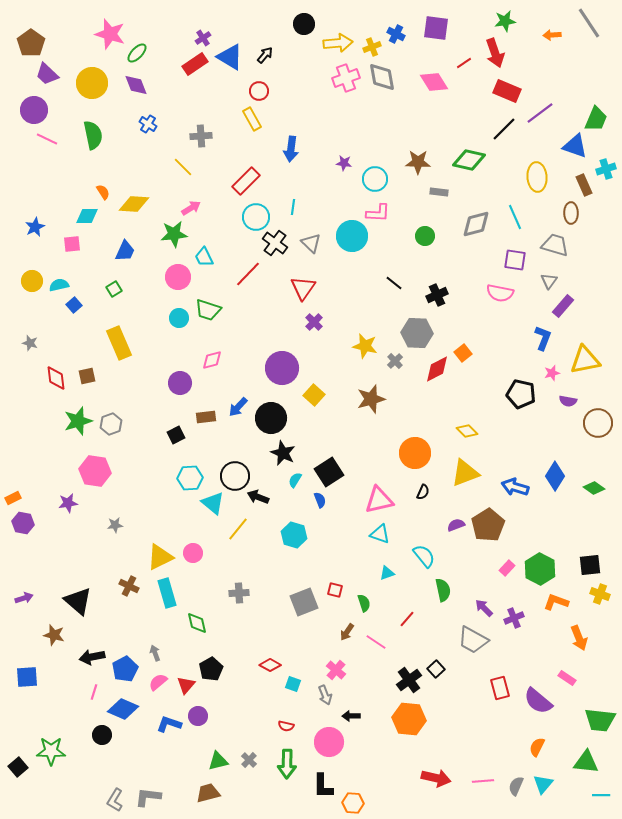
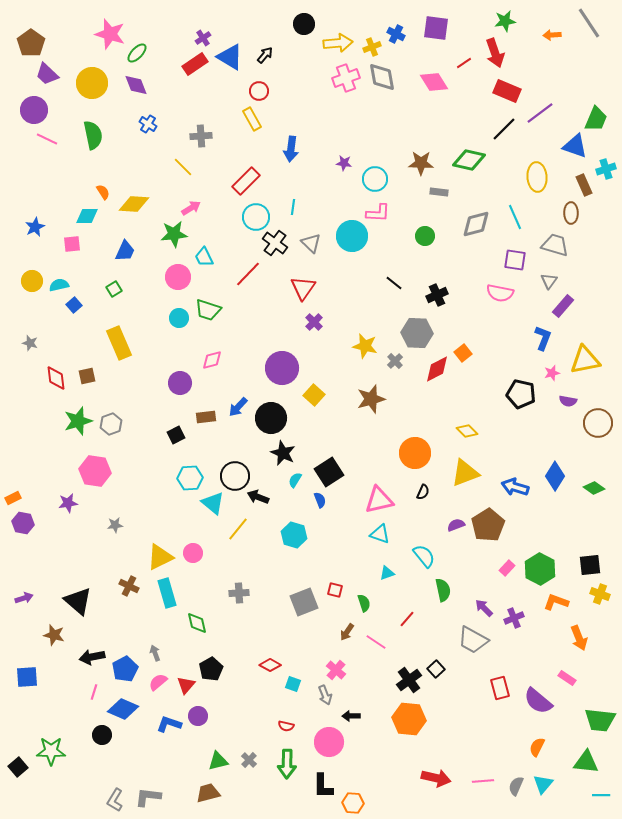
brown star at (418, 162): moved 3 px right, 1 px down
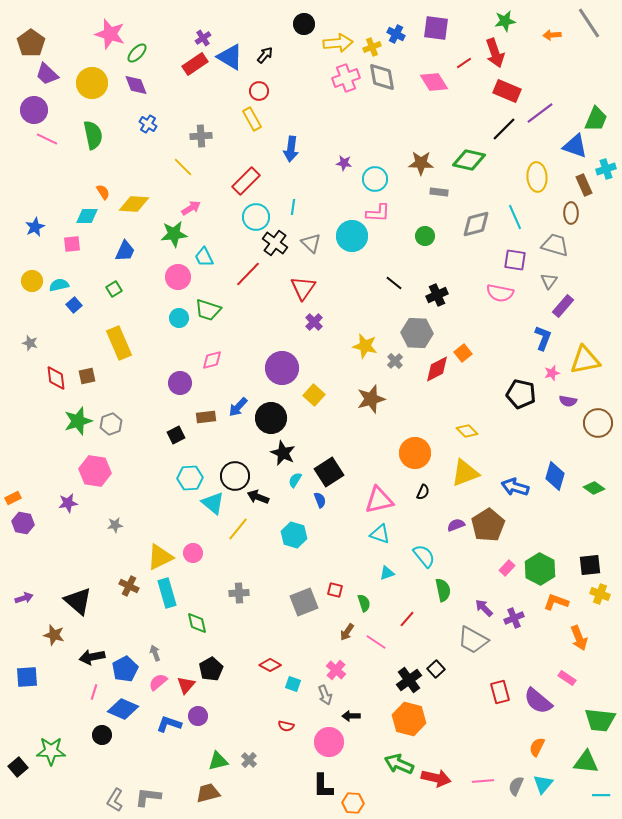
blue diamond at (555, 476): rotated 16 degrees counterclockwise
red rectangle at (500, 688): moved 4 px down
orange hexagon at (409, 719): rotated 8 degrees clockwise
green arrow at (287, 764): moved 112 px right; rotated 112 degrees clockwise
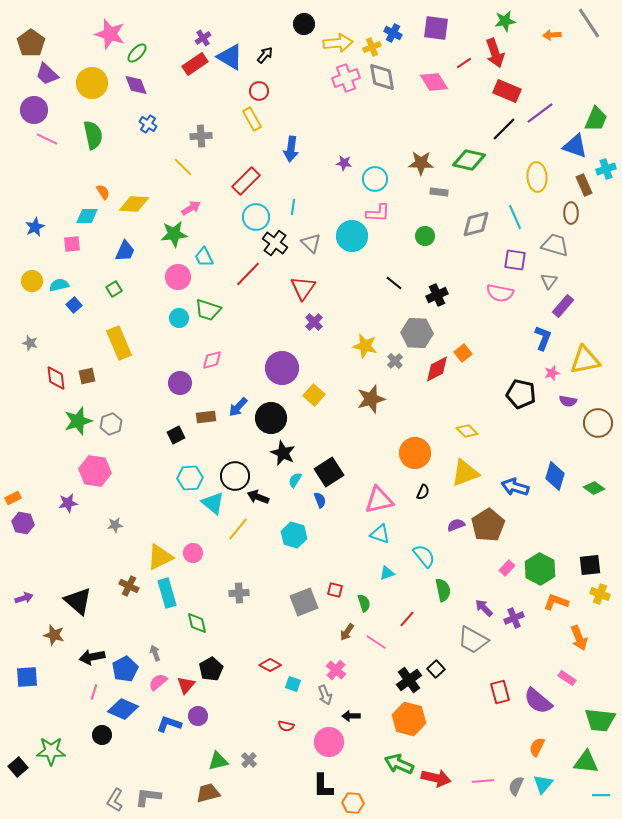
blue cross at (396, 34): moved 3 px left, 1 px up
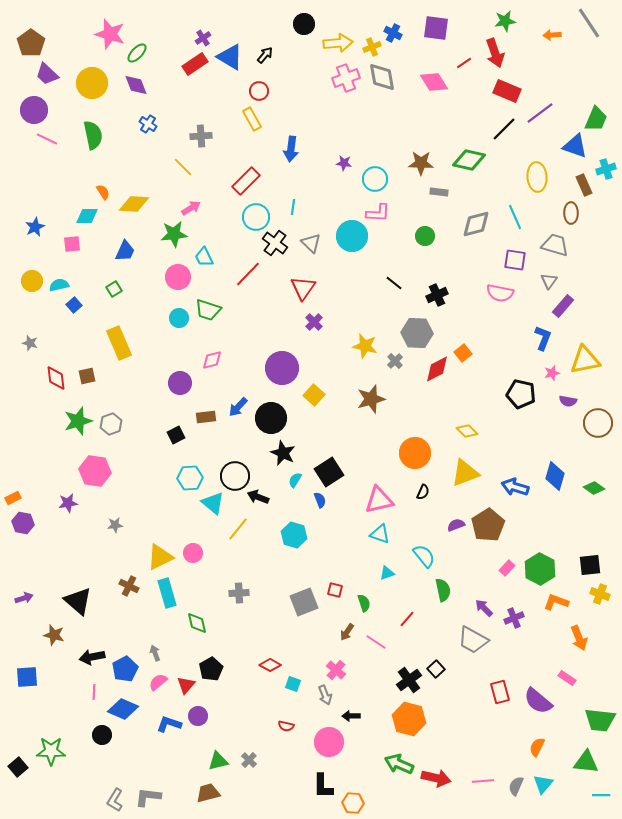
pink line at (94, 692): rotated 14 degrees counterclockwise
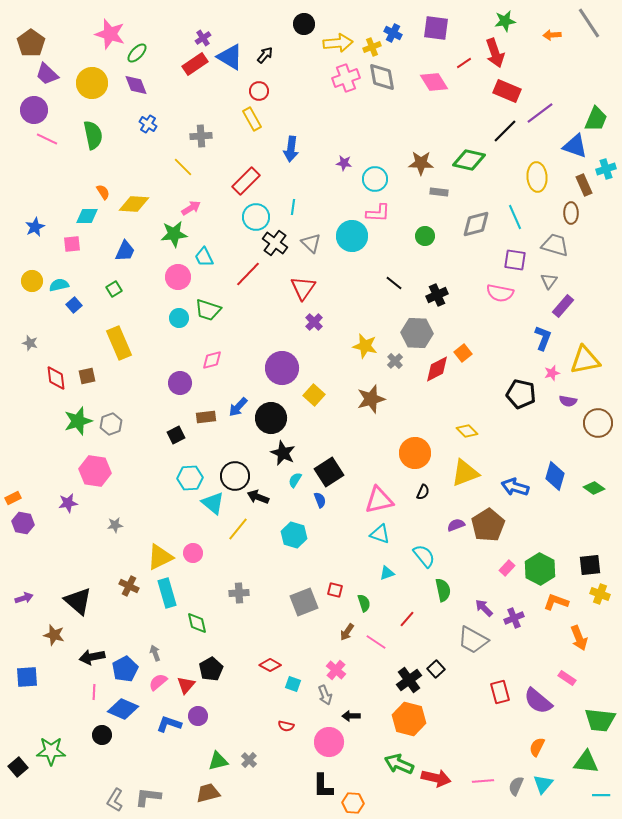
black line at (504, 129): moved 1 px right, 2 px down
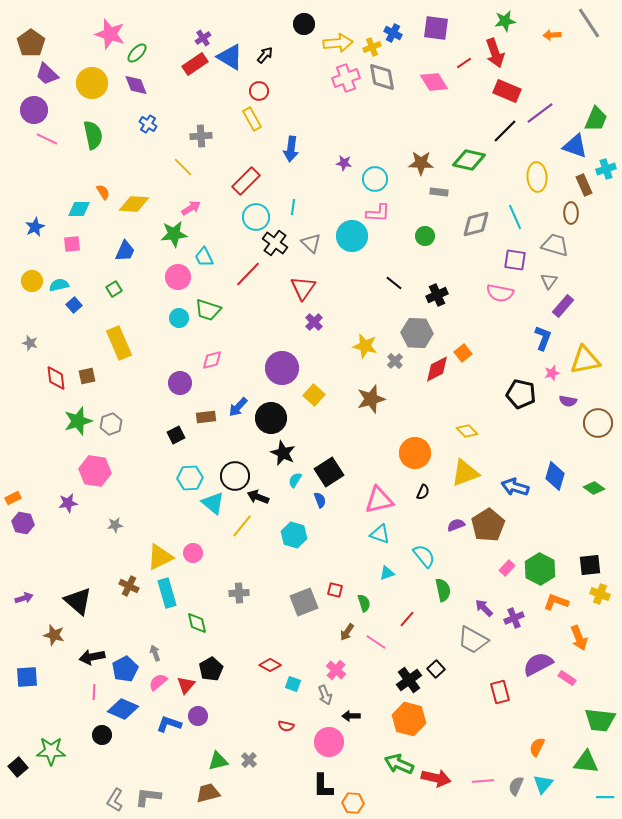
cyan diamond at (87, 216): moved 8 px left, 7 px up
yellow line at (238, 529): moved 4 px right, 3 px up
purple semicircle at (538, 701): moved 37 px up; rotated 112 degrees clockwise
cyan line at (601, 795): moved 4 px right, 2 px down
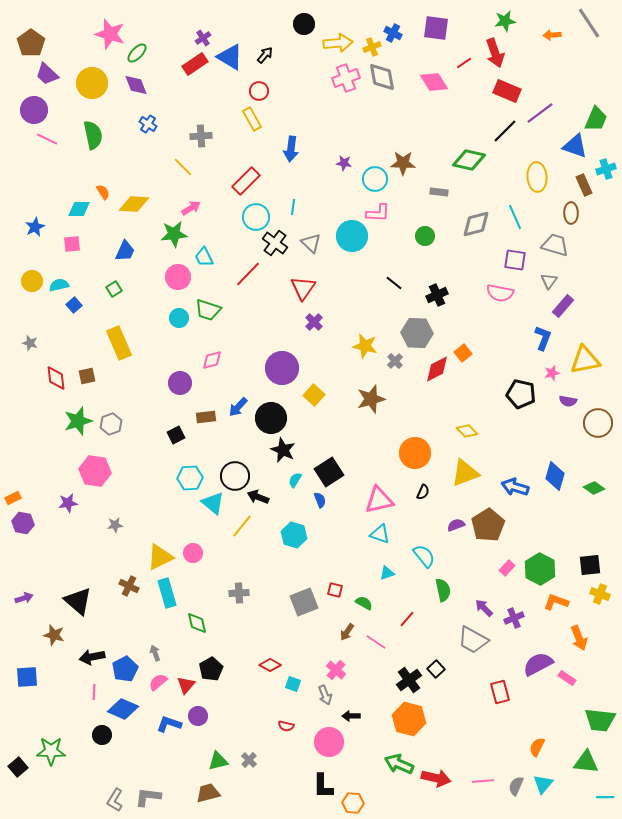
brown star at (421, 163): moved 18 px left
black star at (283, 453): moved 3 px up
green semicircle at (364, 603): rotated 42 degrees counterclockwise
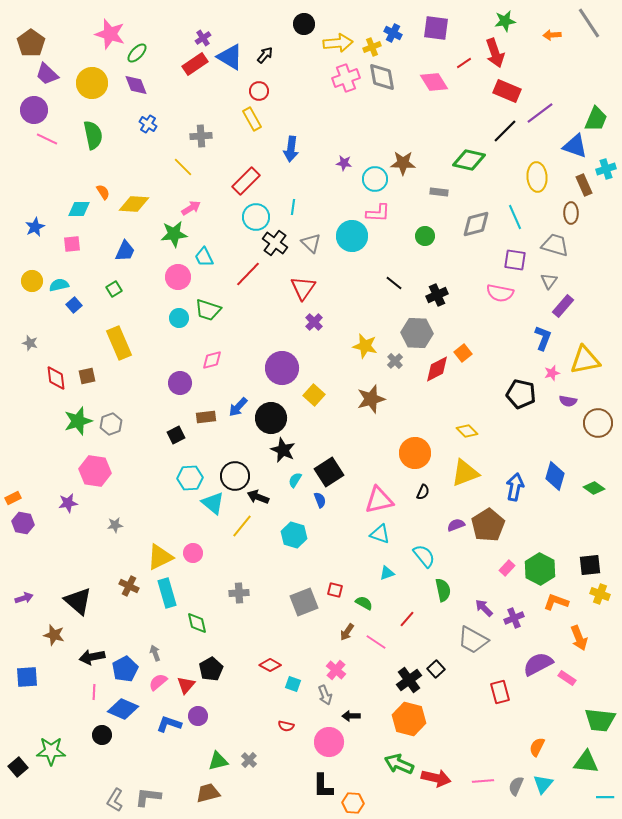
blue arrow at (515, 487): rotated 84 degrees clockwise
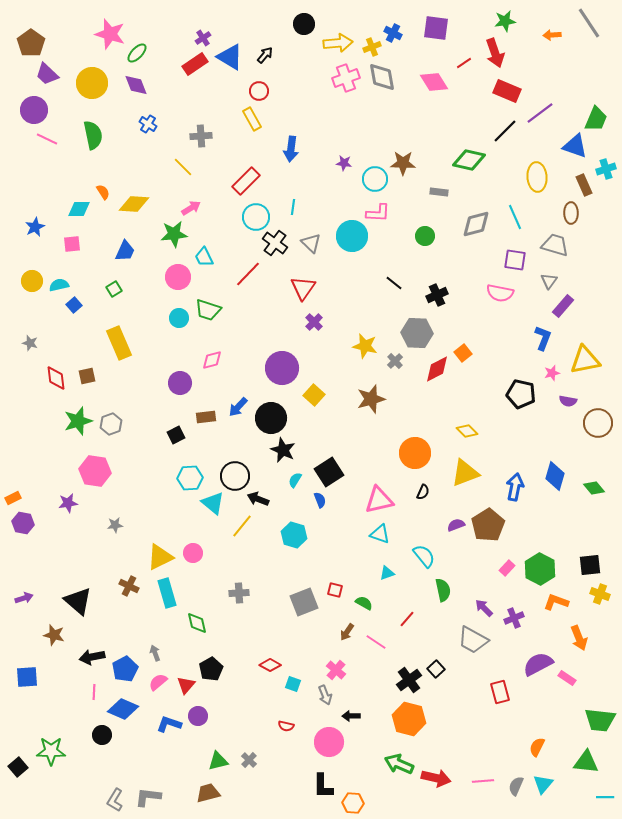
green diamond at (594, 488): rotated 15 degrees clockwise
black arrow at (258, 497): moved 2 px down
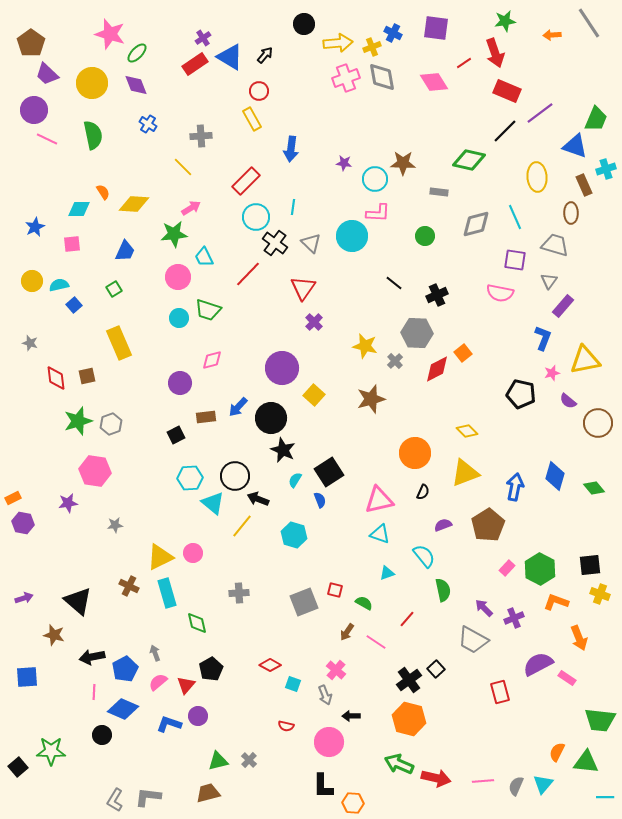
purple semicircle at (568, 401): rotated 30 degrees clockwise
purple semicircle at (456, 525): moved 13 px left
orange semicircle at (537, 747): moved 20 px right, 5 px down
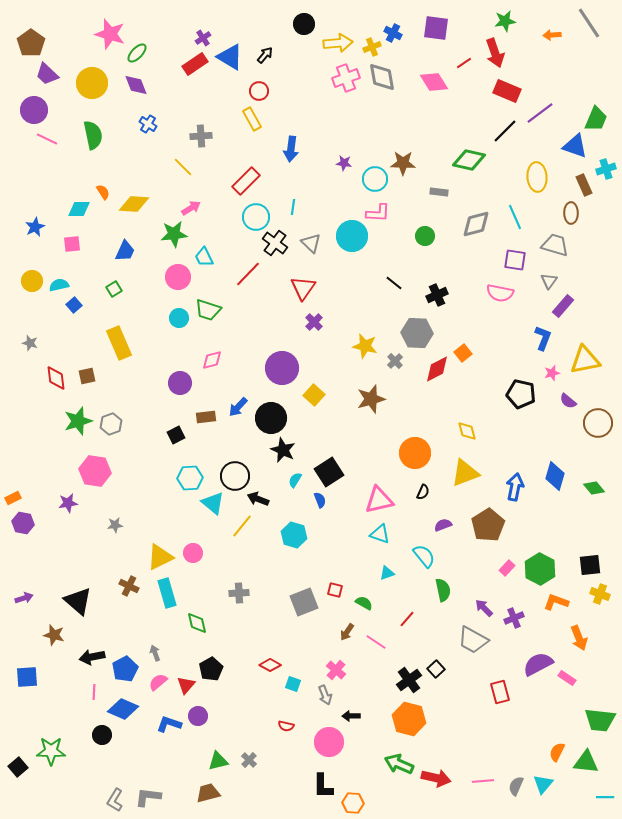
yellow diamond at (467, 431): rotated 30 degrees clockwise
